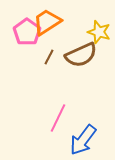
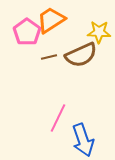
orange trapezoid: moved 4 px right, 2 px up
yellow star: rotated 15 degrees counterclockwise
brown line: rotated 49 degrees clockwise
blue arrow: rotated 56 degrees counterclockwise
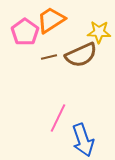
pink pentagon: moved 2 px left
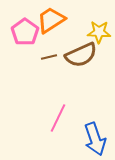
blue arrow: moved 12 px right, 1 px up
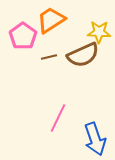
pink pentagon: moved 2 px left, 4 px down
brown semicircle: moved 2 px right
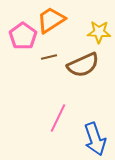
brown semicircle: moved 10 px down
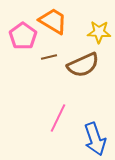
orange trapezoid: moved 2 px right, 1 px down; rotated 64 degrees clockwise
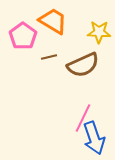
pink line: moved 25 px right
blue arrow: moved 1 px left, 1 px up
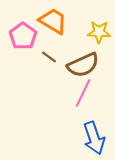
brown line: rotated 49 degrees clockwise
pink line: moved 25 px up
